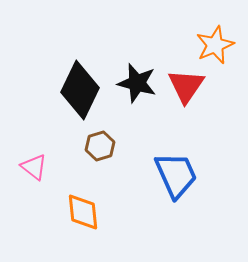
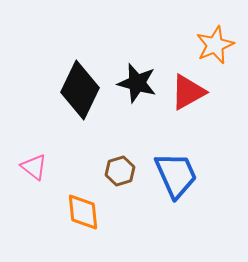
red triangle: moved 2 px right, 6 px down; rotated 27 degrees clockwise
brown hexagon: moved 20 px right, 25 px down
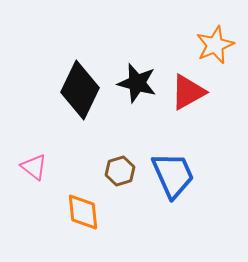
blue trapezoid: moved 3 px left
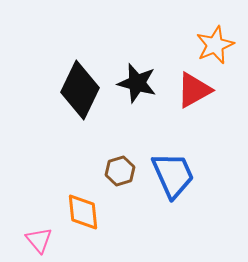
red triangle: moved 6 px right, 2 px up
pink triangle: moved 5 px right, 73 px down; rotated 12 degrees clockwise
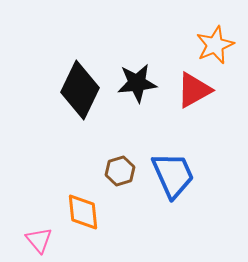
black star: rotated 21 degrees counterclockwise
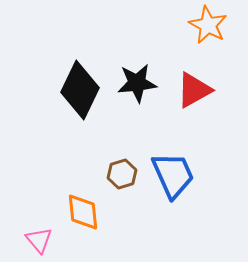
orange star: moved 7 px left, 20 px up; rotated 21 degrees counterclockwise
brown hexagon: moved 2 px right, 3 px down
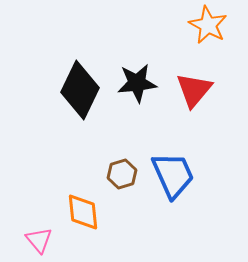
red triangle: rotated 21 degrees counterclockwise
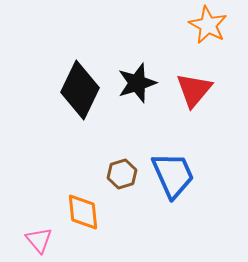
black star: rotated 12 degrees counterclockwise
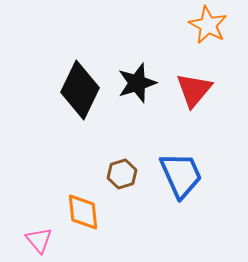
blue trapezoid: moved 8 px right
